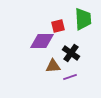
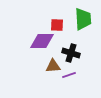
red square: moved 1 px left, 1 px up; rotated 16 degrees clockwise
black cross: rotated 18 degrees counterclockwise
purple line: moved 1 px left, 2 px up
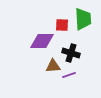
red square: moved 5 px right
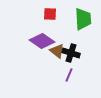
red square: moved 12 px left, 11 px up
purple diamond: rotated 35 degrees clockwise
brown triangle: moved 4 px right, 15 px up; rotated 42 degrees clockwise
purple line: rotated 48 degrees counterclockwise
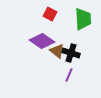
red square: rotated 24 degrees clockwise
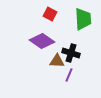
brown triangle: moved 10 px down; rotated 35 degrees counterclockwise
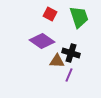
green trapezoid: moved 4 px left, 2 px up; rotated 15 degrees counterclockwise
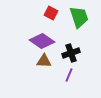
red square: moved 1 px right, 1 px up
black cross: rotated 36 degrees counterclockwise
brown triangle: moved 13 px left
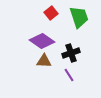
red square: rotated 24 degrees clockwise
purple line: rotated 56 degrees counterclockwise
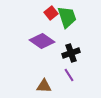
green trapezoid: moved 12 px left
brown triangle: moved 25 px down
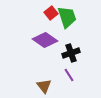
purple diamond: moved 3 px right, 1 px up
brown triangle: rotated 49 degrees clockwise
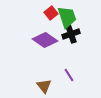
black cross: moved 19 px up
